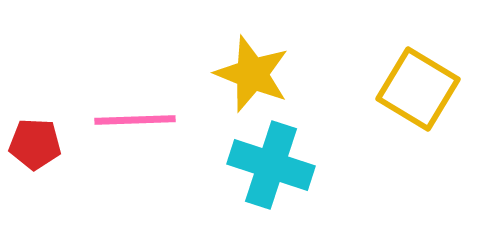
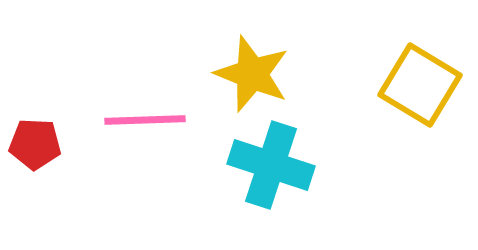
yellow square: moved 2 px right, 4 px up
pink line: moved 10 px right
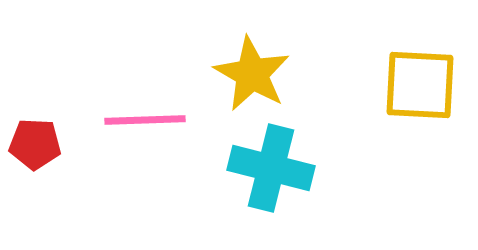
yellow star: rotated 8 degrees clockwise
yellow square: rotated 28 degrees counterclockwise
cyan cross: moved 3 px down; rotated 4 degrees counterclockwise
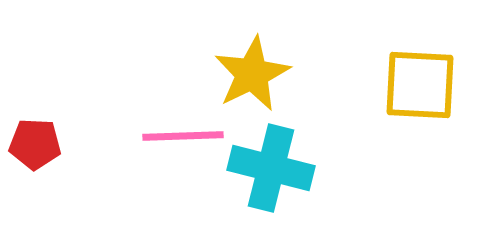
yellow star: rotated 16 degrees clockwise
pink line: moved 38 px right, 16 px down
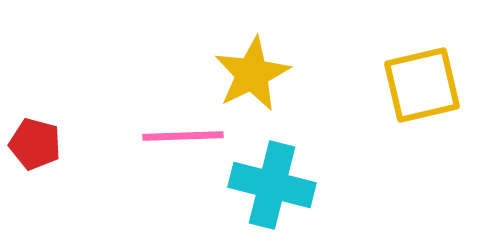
yellow square: moved 2 px right; rotated 16 degrees counterclockwise
red pentagon: rotated 12 degrees clockwise
cyan cross: moved 1 px right, 17 px down
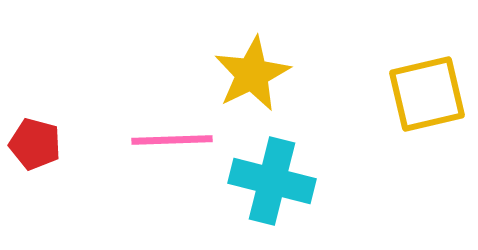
yellow square: moved 5 px right, 9 px down
pink line: moved 11 px left, 4 px down
cyan cross: moved 4 px up
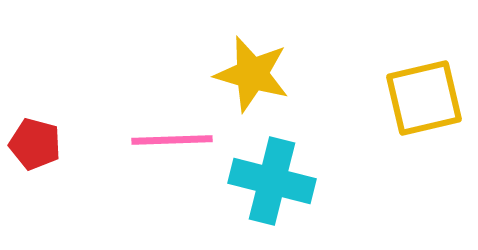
yellow star: rotated 30 degrees counterclockwise
yellow square: moved 3 px left, 4 px down
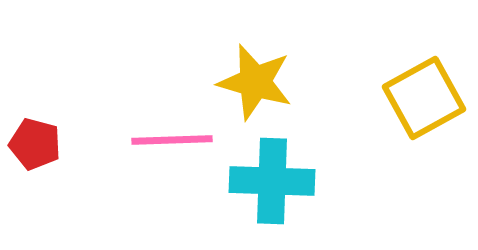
yellow star: moved 3 px right, 8 px down
yellow square: rotated 16 degrees counterclockwise
cyan cross: rotated 12 degrees counterclockwise
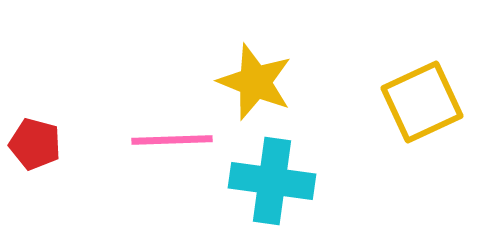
yellow star: rotated 6 degrees clockwise
yellow square: moved 2 px left, 4 px down; rotated 4 degrees clockwise
cyan cross: rotated 6 degrees clockwise
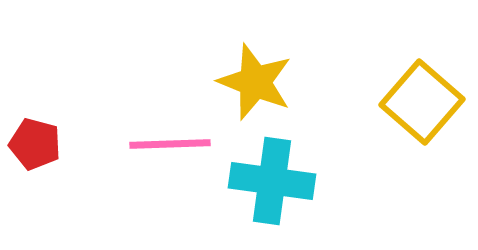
yellow square: rotated 24 degrees counterclockwise
pink line: moved 2 px left, 4 px down
